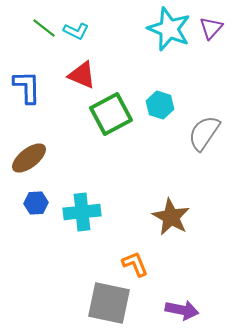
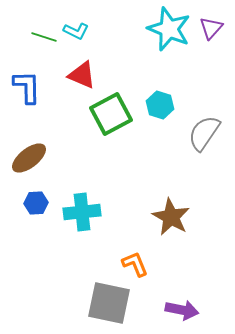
green line: moved 9 px down; rotated 20 degrees counterclockwise
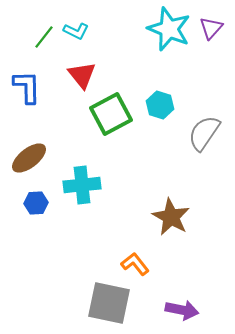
green line: rotated 70 degrees counterclockwise
red triangle: rotated 28 degrees clockwise
cyan cross: moved 27 px up
orange L-shape: rotated 16 degrees counterclockwise
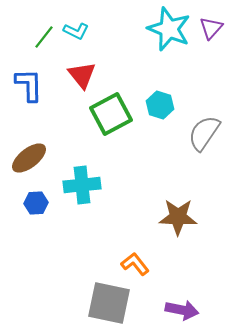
blue L-shape: moved 2 px right, 2 px up
brown star: moved 7 px right; rotated 27 degrees counterclockwise
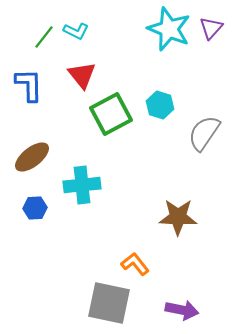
brown ellipse: moved 3 px right, 1 px up
blue hexagon: moved 1 px left, 5 px down
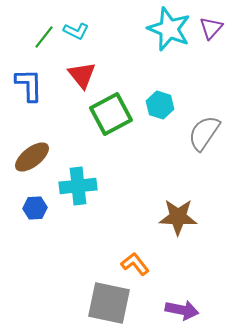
cyan cross: moved 4 px left, 1 px down
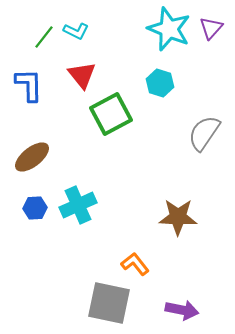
cyan hexagon: moved 22 px up
cyan cross: moved 19 px down; rotated 18 degrees counterclockwise
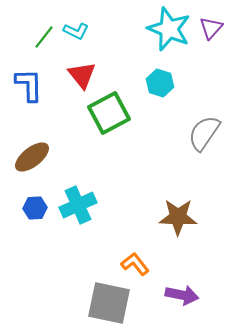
green square: moved 2 px left, 1 px up
purple arrow: moved 15 px up
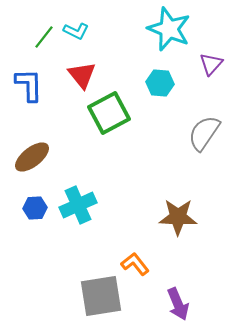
purple triangle: moved 36 px down
cyan hexagon: rotated 12 degrees counterclockwise
purple arrow: moved 4 px left, 9 px down; rotated 56 degrees clockwise
gray square: moved 8 px left, 7 px up; rotated 21 degrees counterclockwise
